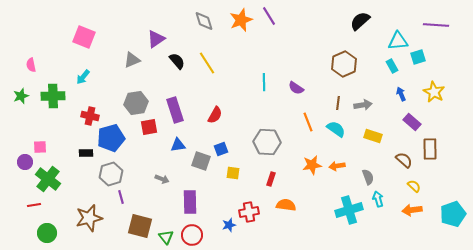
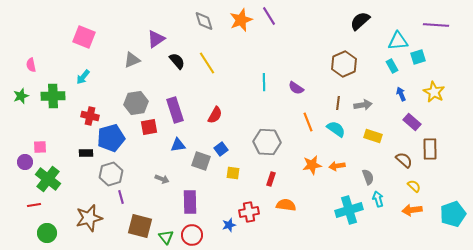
blue square at (221, 149): rotated 16 degrees counterclockwise
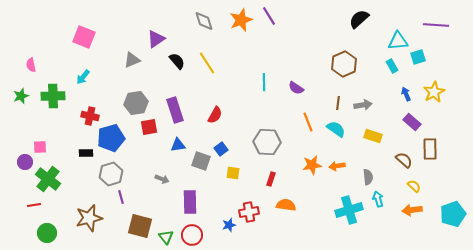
black semicircle at (360, 21): moved 1 px left, 2 px up
yellow star at (434, 92): rotated 15 degrees clockwise
blue arrow at (401, 94): moved 5 px right
gray semicircle at (368, 177): rotated 14 degrees clockwise
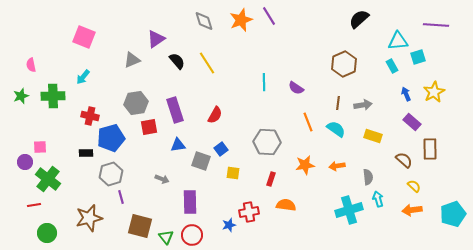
orange star at (312, 165): moved 7 px left
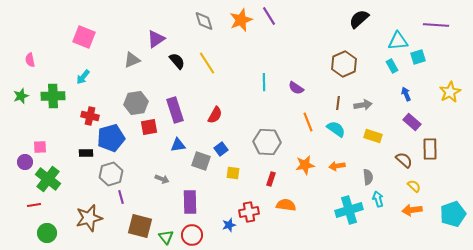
pink semicircle at (31, 65): moved 1 px left, 5 px up
yellow star at (434, 92): moved 16 px right
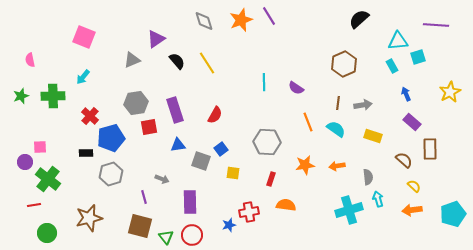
red cross at (90, 116): rotated 30 degrees clockwise
purple line at (121, 197): moved 23 px right
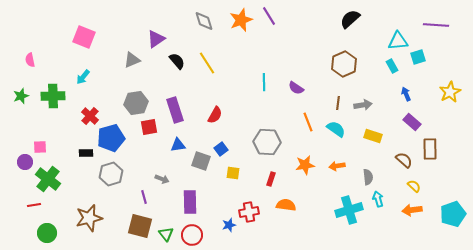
black semicircle at (359, 19): moved 9 px left
green triangle at (166, 237): moved 3 px up
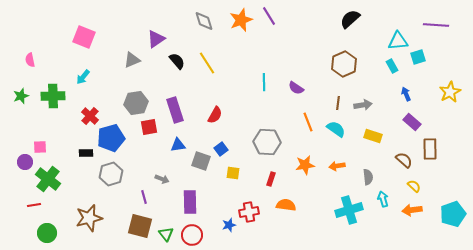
cyan arrow at (378, 199): moved 5 px right
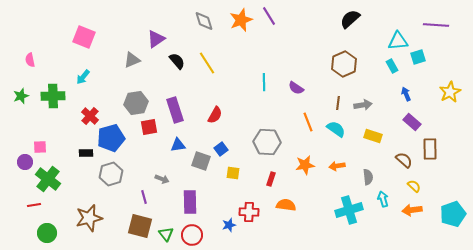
red cross at (249, 212): rotated 12 degrees clockwise
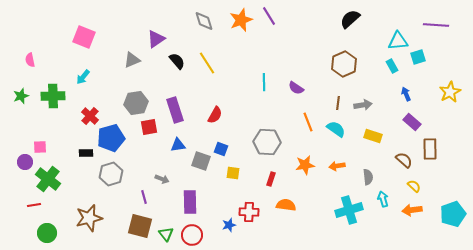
blue square at (221, 149): rotated 32 degrees counterclockwise
